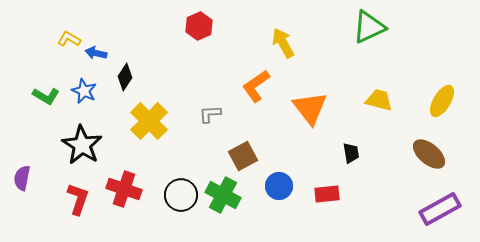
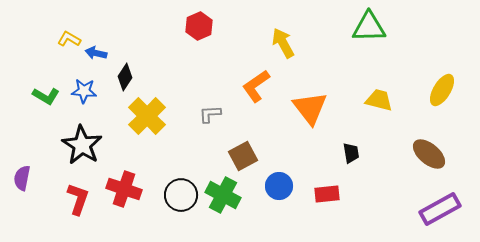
green triangle: rotated 24 degrees clockwise
blue star: rotated 20 degrees counterclockwise
yellow ellipse: moved 11 px up
yellow cross: moved 2 px left, 5 px up
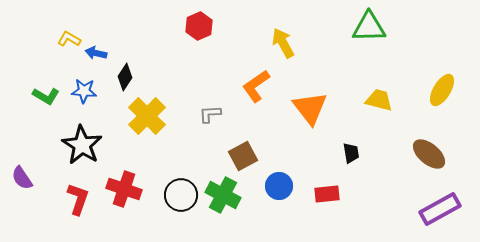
purple semicircle: rotated 45 degrees counterclockwise
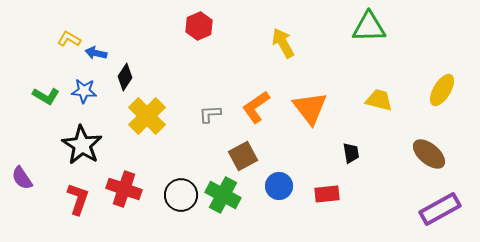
orange L-shape: moved 21 px down
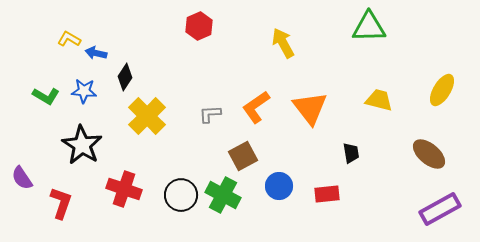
red L-shape: moved 17 px left, 4 px down
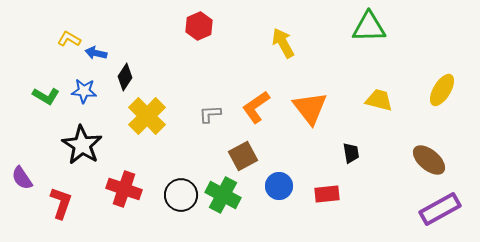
brown ellipse: moved 6 px down
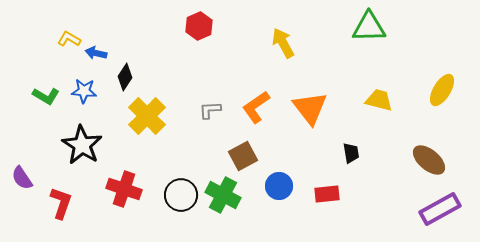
gray L-shape: moved 4 px up
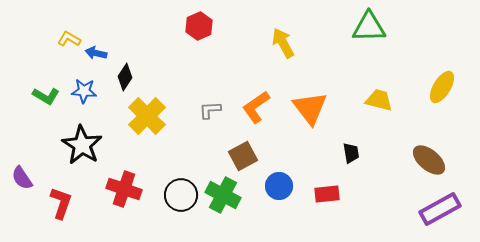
yellow ellipse: moved 3 px up
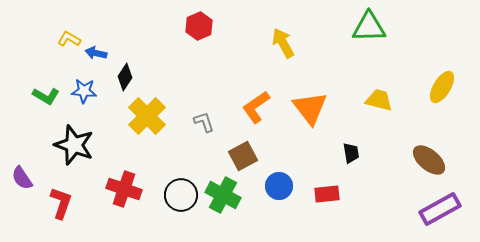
gray L-shape: moved 6 px left, 12 px down; rotated 75 degrees clockwise
black star: moved 8 px left; rotated 12 degrees counterclockwise
